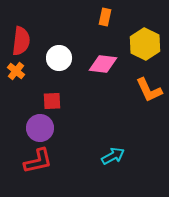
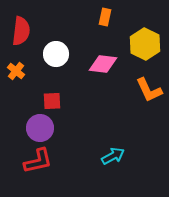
red semicircle: moved 10 px up
white circle: moved 3 px left, 4 px up
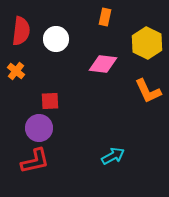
yellow hexagon: moved 2 px right, 1 px up
white circle: moved 15 px up
orange L-shape: moved 1 px left, 1 px down
red square: moved 2 px left
purple circle: moved 1 px left
red L-shape: moved 3 px left
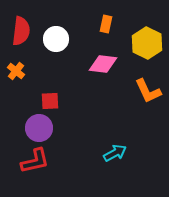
orange rectangle: moved 1 px right, 7 px down
cyan arrow: moved 2 px right, 3 px up
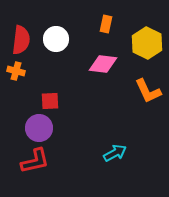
red semicircle: moved 9 px down
orange cross: rotated 24 degrees counterclockwise
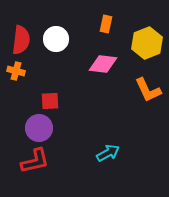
yellow hexagon: rotated 12 degrees clockwise
orange L-shape: moved 1 px up
cyan arrow: moved 7 px left
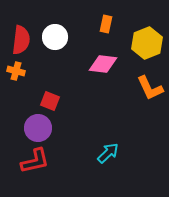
white circle: moved 1 px left, 2 px up
orange L-shape: moved 2 px right, 2 px up
red square: rotated 24 degrees clockwise
purple circle: moved 1 px left
cyan arrow: rotated 15 degrees counterclockwise
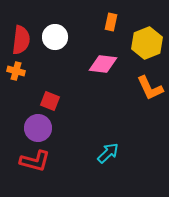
orange rectangle: moved 5 px right, 2 px up
red L-shape: rotated 28 degrees clockwise
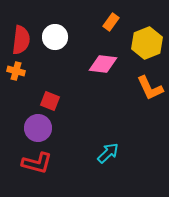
orange rectangle: rotated 24 degrees clockwise
red L-shape: moved 2 px right, 2 px down
